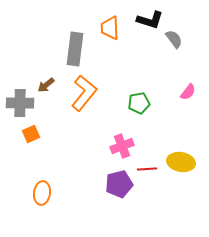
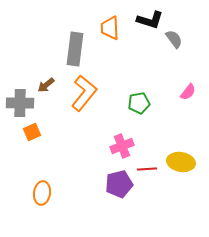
orange square: moved 1 px right, 2 px up
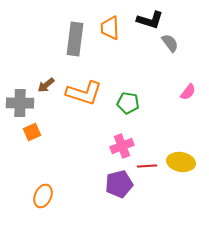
gray semicircle: moved 4 px left, 4 px down
gray rectangle: moved 10 px up
orange L-shape: rotated 69 degrees clockwise
green pentagon: moved 11 px left; rotated 20 degrees clockwise
red line: moved 3 px up
orange ellipse: moved 1 px right, 3 px down; rotated 15 degrees clockwise
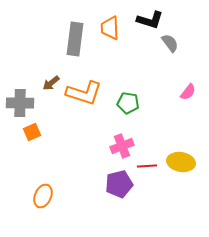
brown arrow: moved 5 px right, 2 px up
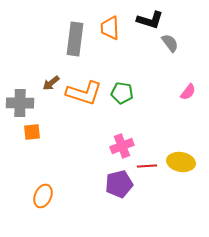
green pentagon: moved 6 px left, 10 px up
orange square: rotated 18 degrees clockwise
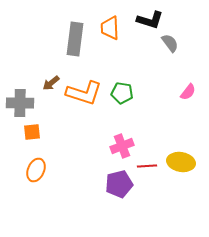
orange ellipse: moved 7 px left, 26 px up
